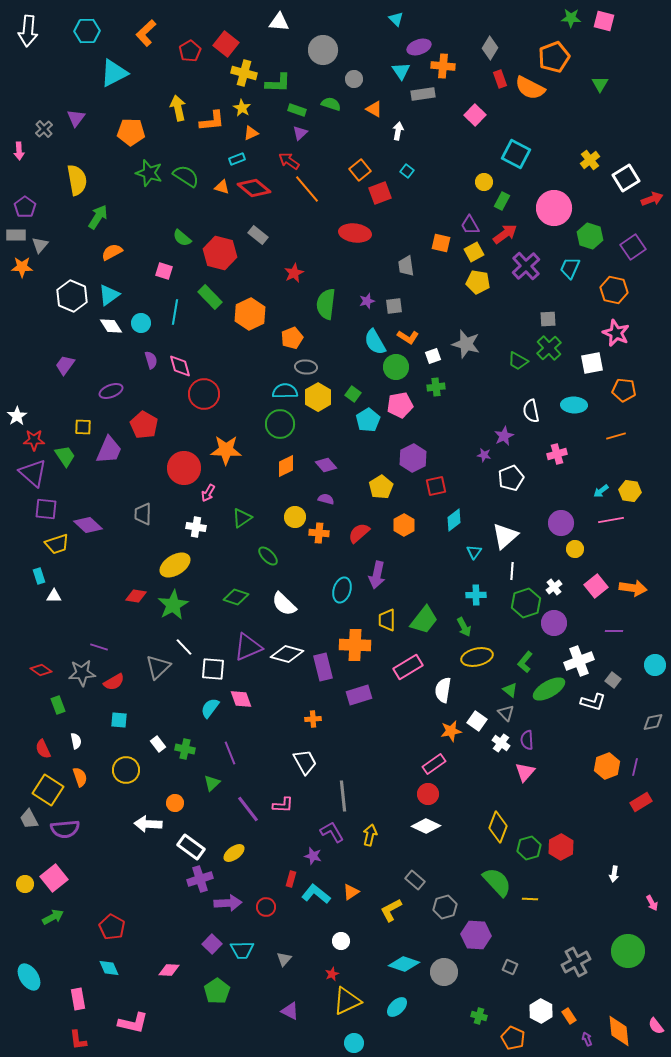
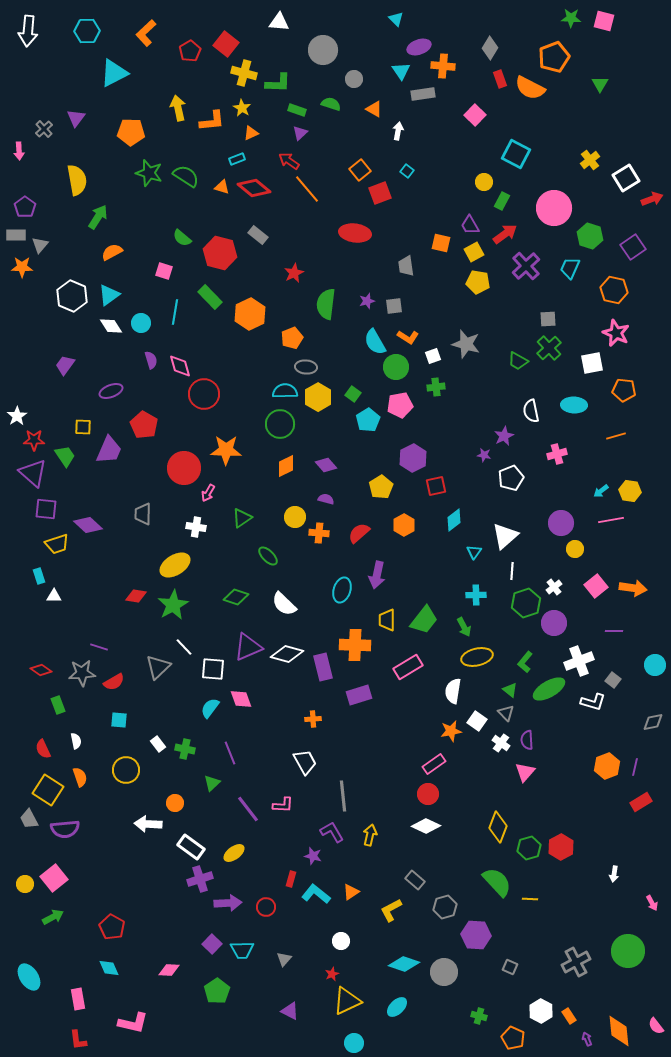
white semicircle at (443, 690): moved 10 px right, 1 px down
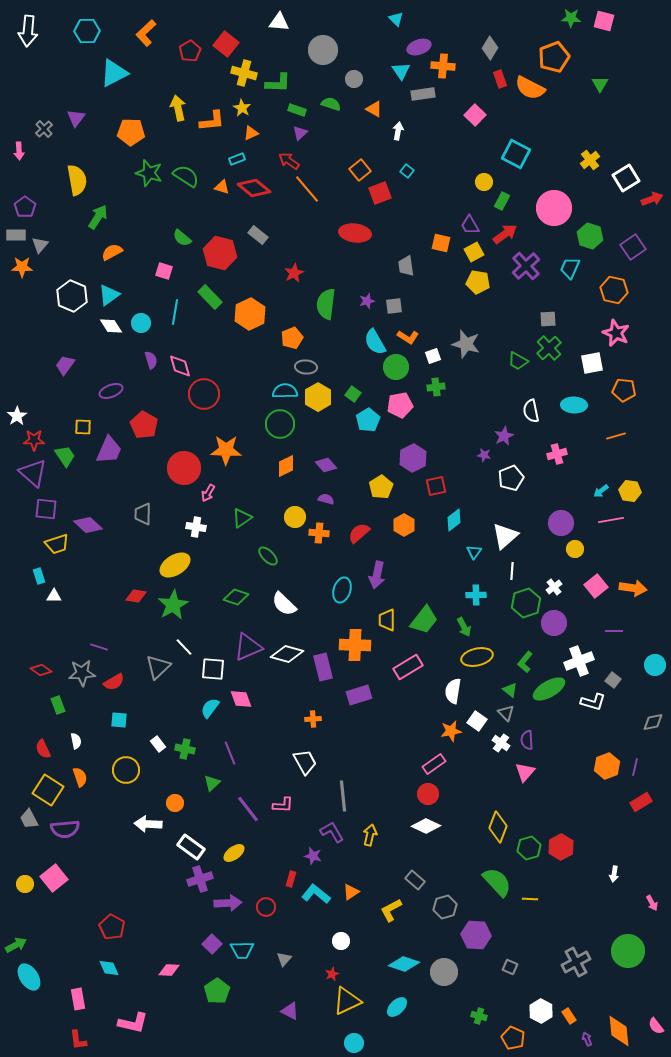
green arrow at (53, 917): moved 37 px left, 28 px down
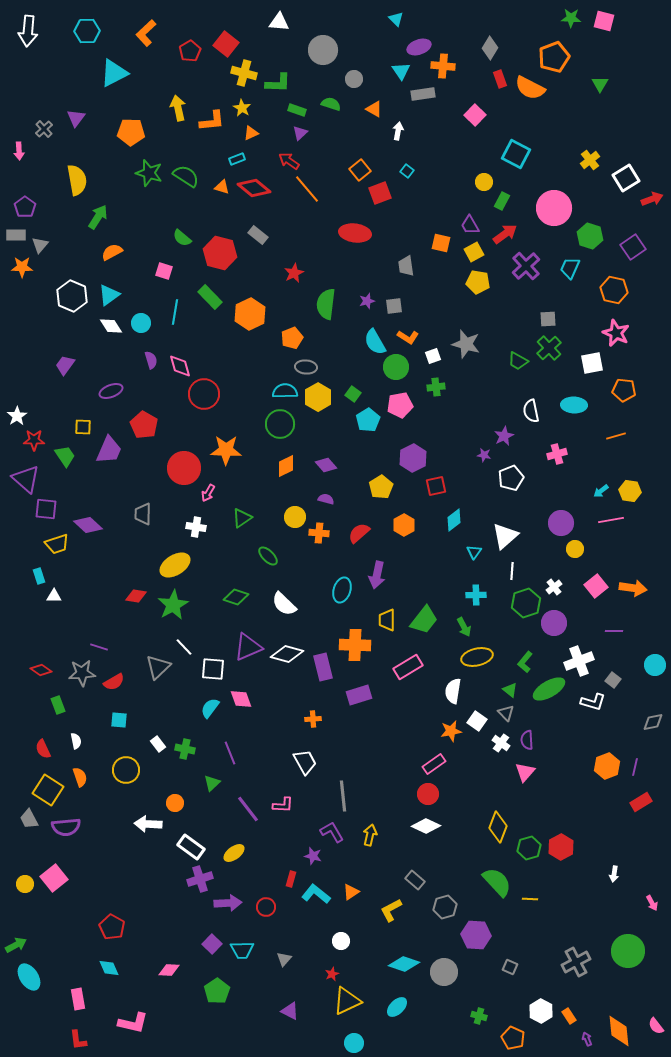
purple triangle at (33, 473): moved 7 px left, 6 px down
purple semicircle at (65, 829): moved 1 px right, 2 px up
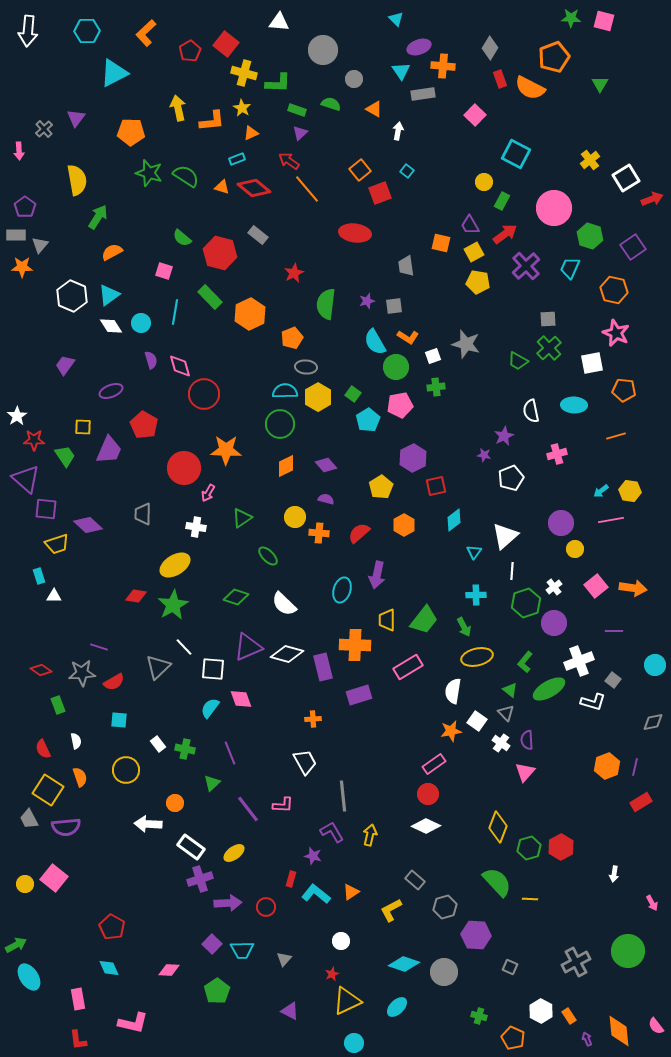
pink square at (54, 878): rotated 12 degrees counterclockwise
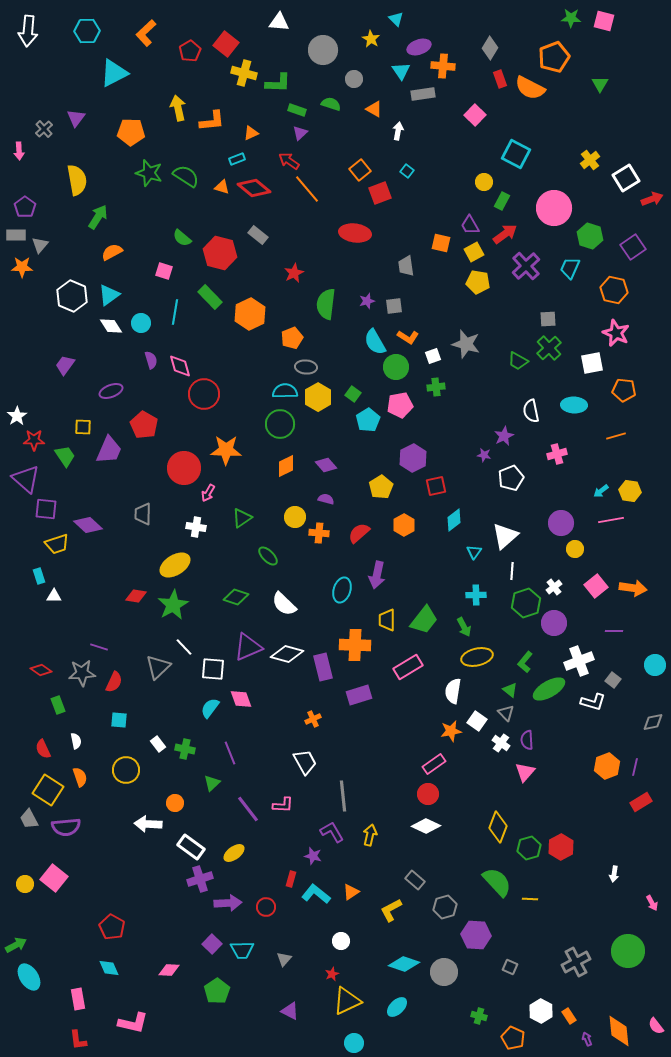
yellow star at (242, 108): moved 129 px right, 69 px up
red semicircle at (114, 682): rotated 35 degrees counterclockwise
orange cross at (313, 719): rotated 21 degrees counterclockwise
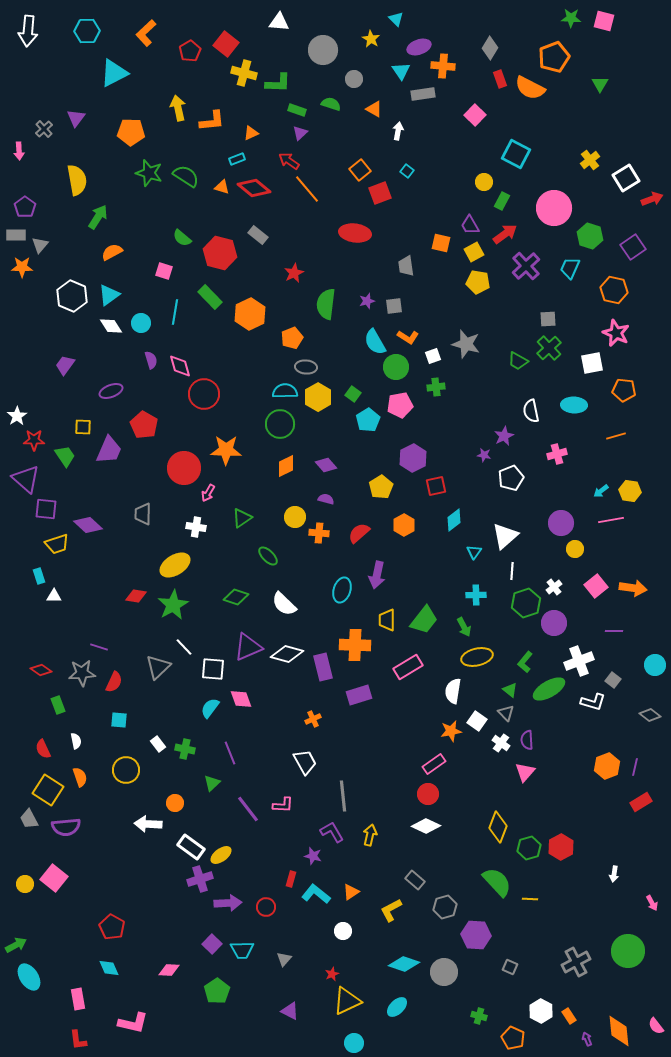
gray diamond at (653, 722): moved 3 px left, 7 px up; rotated 50 degrees clockwise
yellow ellipse at (234, 853): moved 13 px left, 2 px down
white circle at (341, 941): moved 2 px right, 10 px up
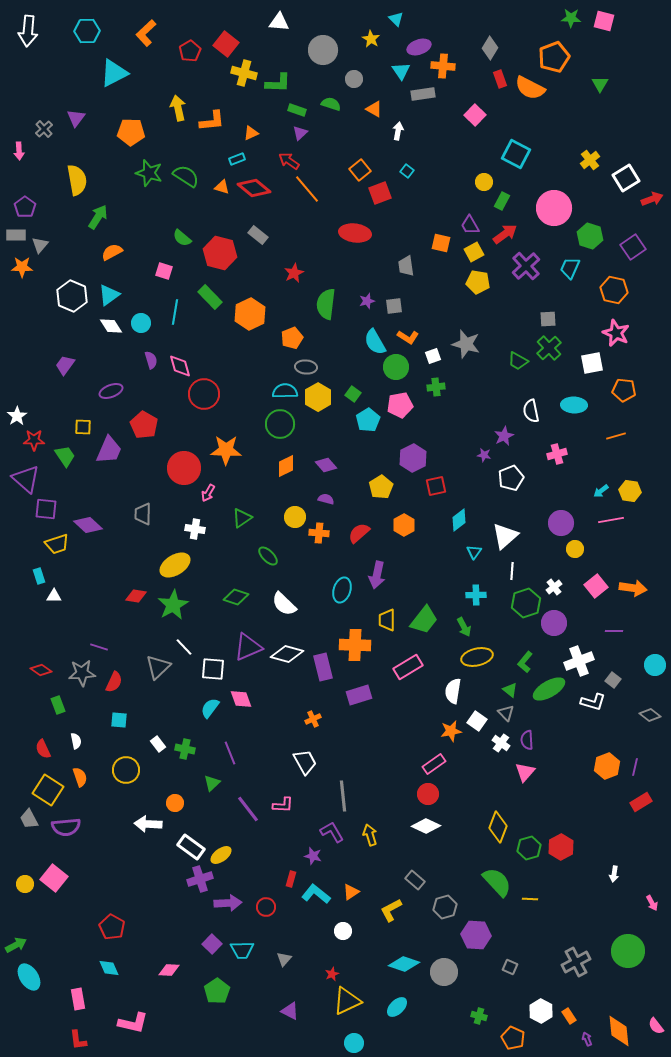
cyan diamond at (454, 520): moved 5 px right
white cross at (196, 527): moved 1 px left, 2 px down
yellow arrow at (370, 835): rotated 30 degrees counterclockwise
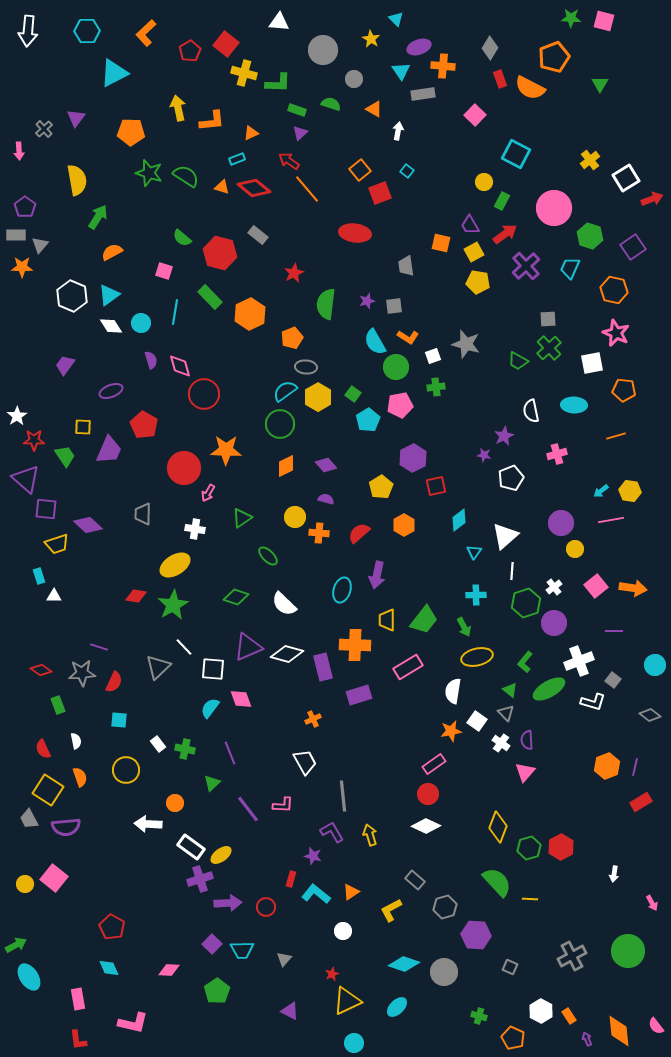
cyan semicircle at (285, 391): rotated 35 degrees counterclockwise
gray cross at (576, 962): moved 4 px left, 6 px up
